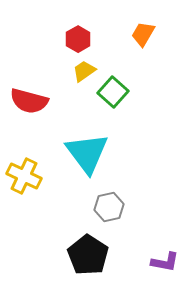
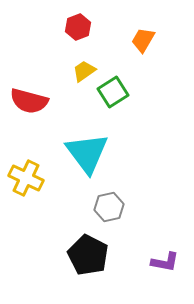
orange trapezoid: moved 6 px down
red hexagon: moved 12 px up; rotated 10 degrees clockwise
green square: rotated 16 degrees clockwise
yellow cross: moved 2 px right, 2 px down
black pentagon: rotated 6 degrees counterclockwise
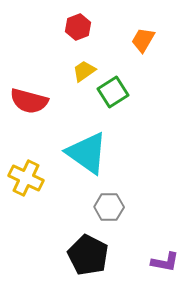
cyan triangle: rotated 18 degrees counterclockwise
gray hexagon: rotated 12 degrees clockwise
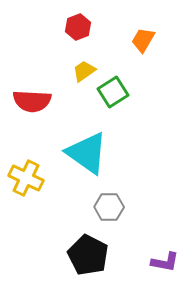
red semicircle: moved 3 px right; rotated 12 degrees counterclockwise
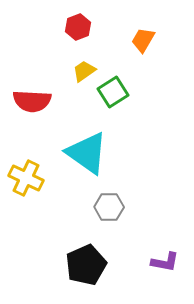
black pentagon: moved 2 px left, 10 px down; rotated 21 degrees clockwise
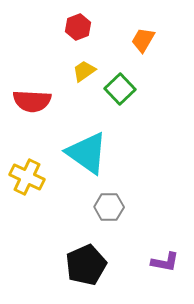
green square: moved 7 px right, 3 px up; rotated 12 degrees counterclockwise
yellow cross: moved 1 px right, 1 px up
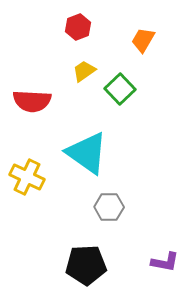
black pentagon: rotated 21 degrees clockwise
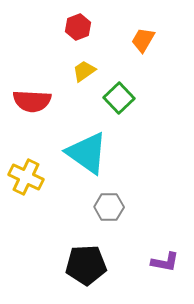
green square: moved 1 px left, 9 px down
yellow cross: moved 1 px left
